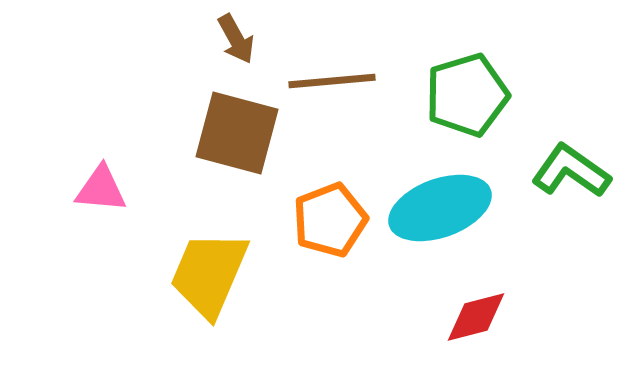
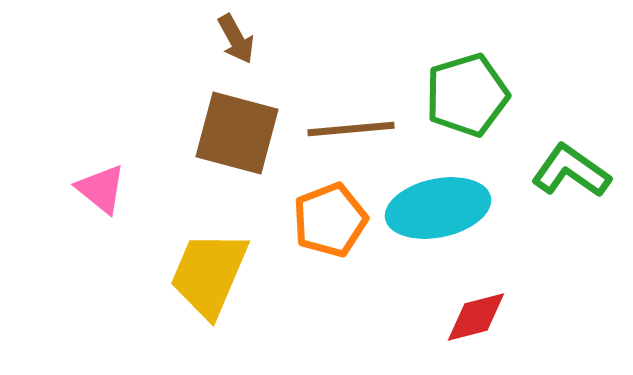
brown line: moved 19 px right, 48 px down
pink triangle: rotated 34 degrees clockwise
cyan ellipse: moved 2 px left; rotated 8 degrees clockwise
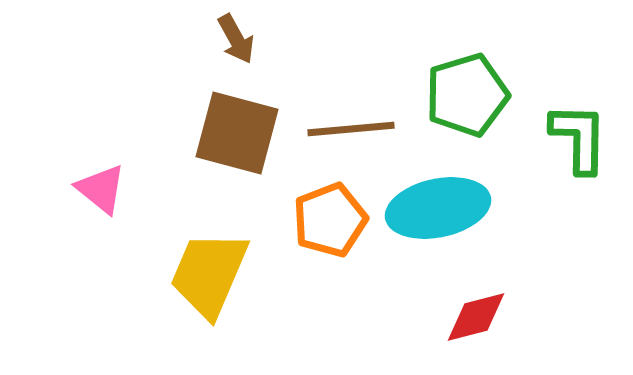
green L-shape: moved 8 px right, 33 px up; rotated 56 degrees clockwise
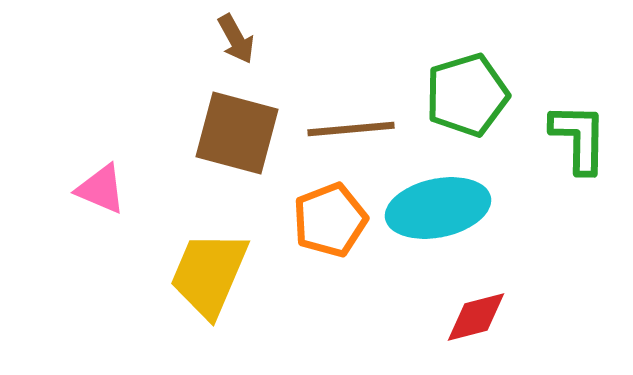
pink triangle: rotated 16 degrees counterclockwise
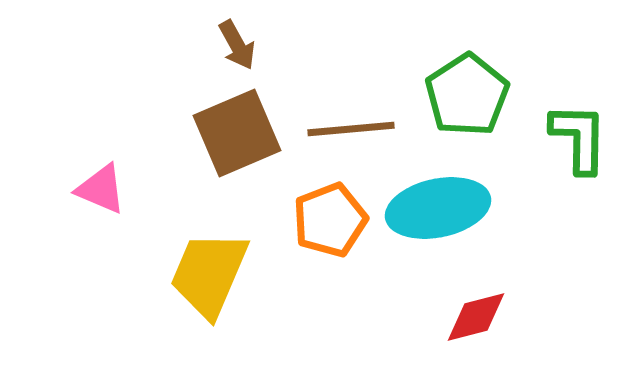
brown arrow: moved 1 px right, 6 px down
green pentagon: rotated 16 degrees counterclockwise
brown square: rotated 38 degrees counterclockwise
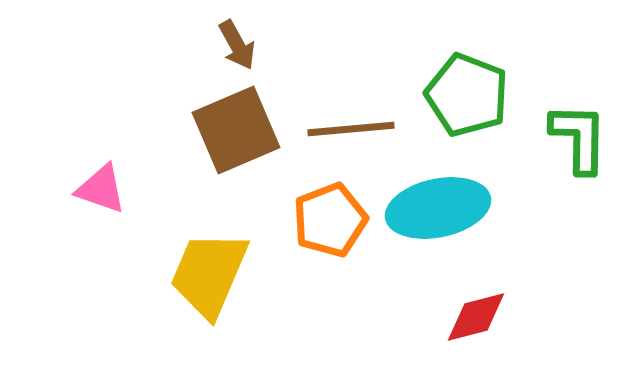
green pentagon: rotated 18 degrees counterclockwise
brown square: moved 1 px left, 3 px up
pink triangle: rotated 4 degrees counterclockwise
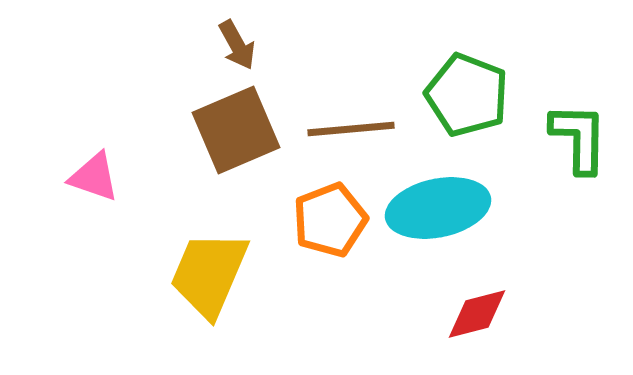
pink triangle: moved 7 px left, 12 px up
red diamond: moved 1 px right, 3 px up
